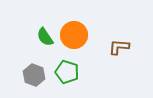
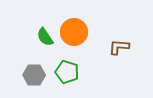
orange circle: moved 3 px up
gray hexagon: rotated 20 degrees counterclockwise
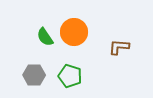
green pentagon: moved 3 px right, 4 px down
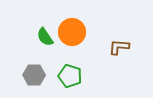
orange circle: moved 2 px left
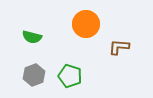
orange circle: moved 14 px right, 8 px up
green semicircle: moved 13 px left; rotated 42 degrees counterclockwise
gray hexagon: rotated 20 degrees counterclockwise
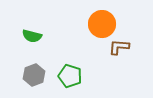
orange circle: moved 16 px right
green semicircle: moved 1 px up
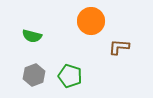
orange circle: moved 11 px left, 3 px up
